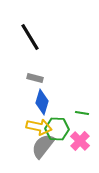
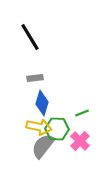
gray rectangle: rotated 21 degrees counterclockwise
blue diamond: moved 1 px down
green line: rotated 32 degrees counterclockwise
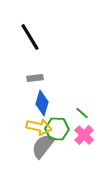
green line: rotated 64 degrees clockwise
pink cross: moved 4 px right, 6 px up
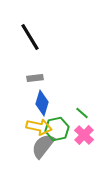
green hexagon: rotated 15 degrees counterclockwise
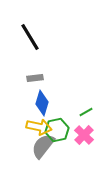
green line: moved 4 px right, 1 px up; rotated 72 degrees counterclockwise
green hexagon: moved 1 px down
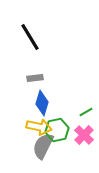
gray semicircle: rotated 12 degrees counterclockwise
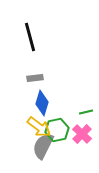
black line: rotated 16 degrees clockwise
green line: rotated 16 degrees clockwise
yellow arrow: rotated 25 degrees clockwise
pink cross: moved 2 px left, 1 px up
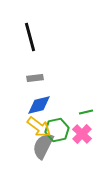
blue diamond: moved 3 px left, 2 px down; rotated 60 degrees clockwise
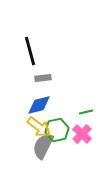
black line: moved 14 px down
gray rectangle: moved 8 px right
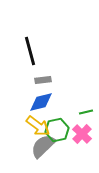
gray rectangle: moved 2 px down
blue diamond: moved 2 px right, 3 px up
yellow arrow: moved 1 px left, 1 px up
gray semicircle: rotated 20 degrees clockwise
